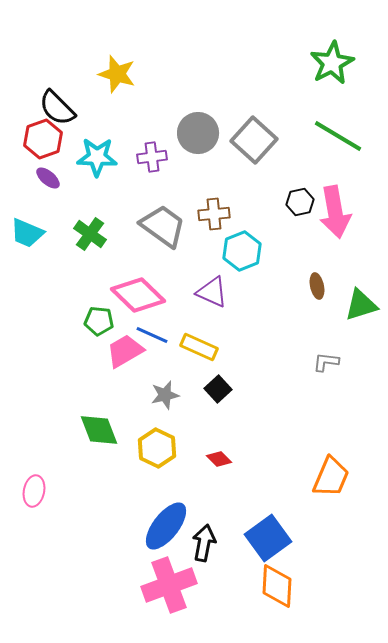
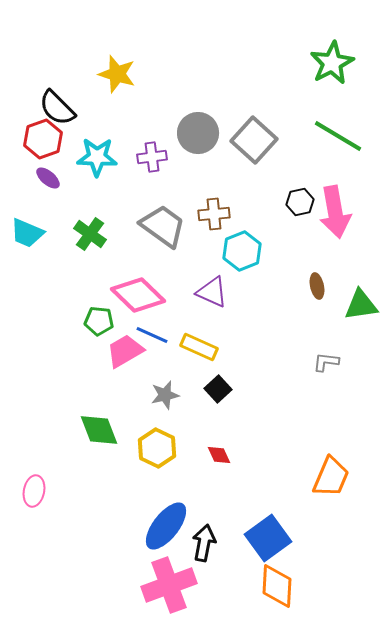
green triangle: rotated 9 degrees clockwise
red diamond: moved 4 px up; rotated 20 degrees clockwise
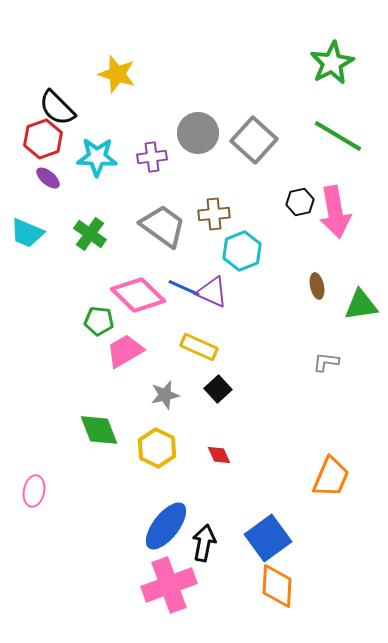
blue line: moved 32 px right, 47 px up
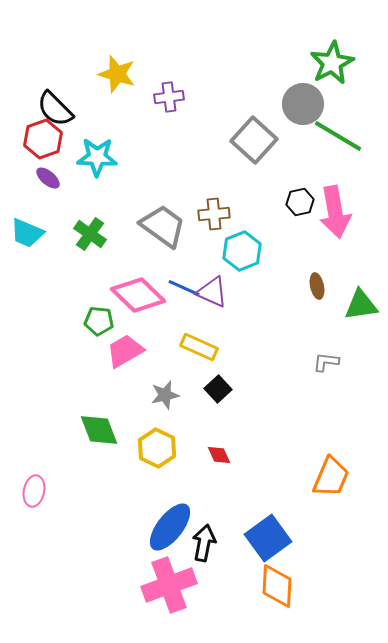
black semicircle: moved 2 px left, 1 px down
gray circle: moved 105 px right, 29 px up
purple cross: moved 17 px right, 60 px up
blue ellipse: moved 4 px right, 1 px down
